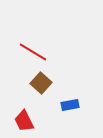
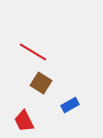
brown square: rotated 10 degrees counterclockwise
blue rectangle: rotated 18 degrees counterclockwise
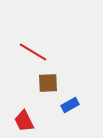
brown square: moved 7 px right; rotated 35 degrees counterclockwise
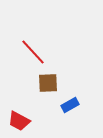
red line: rotated 16 degrees clockwise
red trapezoid: moved 5 px left; rotated 35 degrees counterclockwise
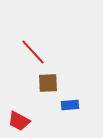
blue rectangle: rotated 24 degrees clockwise
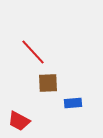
blue rectangle: moved 3 px right, 2 px up
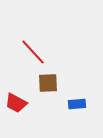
blue rectangle: moved 4 px right, 1 px down
red trapezoid: moved 3 px left, 18 px up
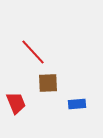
red trapezoid: rotated 140 degrees counterclockwise
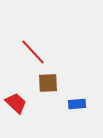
red trapezoid: rotated 25 degrees counterclockwise
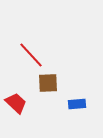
red line: moved 2 px left, 3 px down
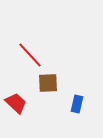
red line: moved 1 px left
blue rectangle: rotated 72 degrees counterclockwise
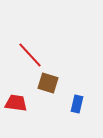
brown square: rotated 20 degrees clockwise
red trapezoid: rotated 35 degrees counterclockwise
